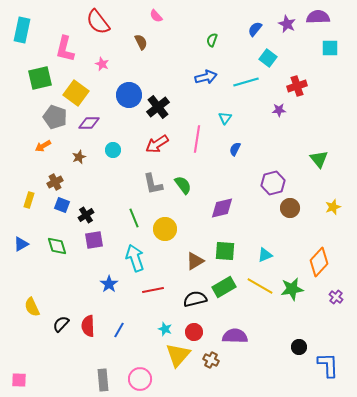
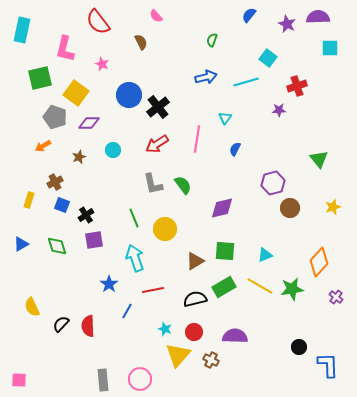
blue semicircle at (255, 29): moved 6 px left, 14 px up
blue line at (119, 330): moved 8 px right, 19 px up
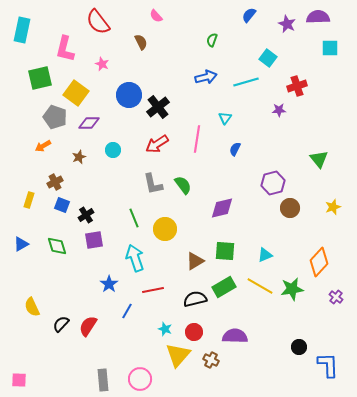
red semicircle at (88, 326): rotated 35 degrees clockwise
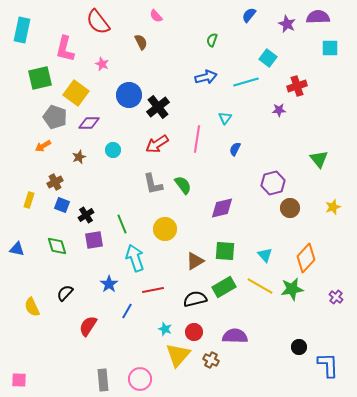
green line at (134, 218): moved 12 px left, 6 px down
blue triangle at (21, 244): moved 4 px left, 5 px down; rotated 42 degrees clockwise
cyan triangle at (265, 255): rotated 49 degrees counterclockwise
orange diamond at (319, 262): moved 13 px left, 4 px up
black semicircle at (61, 324): moved 4 px right, 31 px up
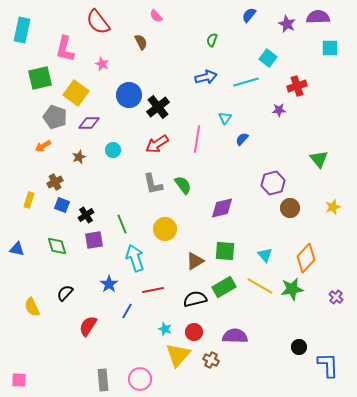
blue semicircle at (235, 149): moved 7 px right, 10 px up; rotated 16 degrees clockwise
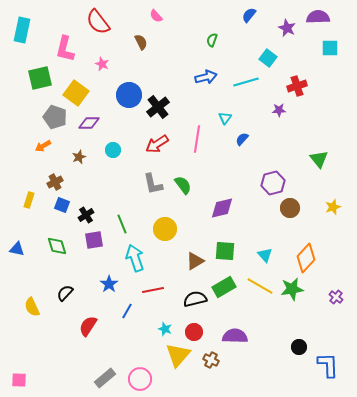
purple star at (287, 24): moved 4 px down
gray rectangle at (103, 380): moved 2 px right, 2 px up; rotated 55 degrees clockwise
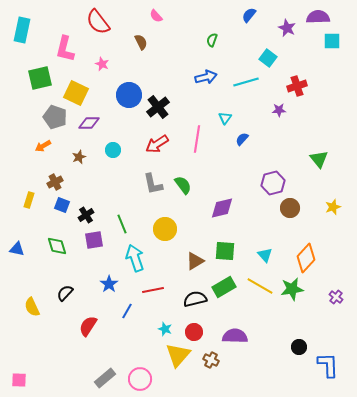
cyan square at (330, 48): moved 2 px right, 7 px up
yellow square at (76, 93): rotated 10 degrees counterclockwise
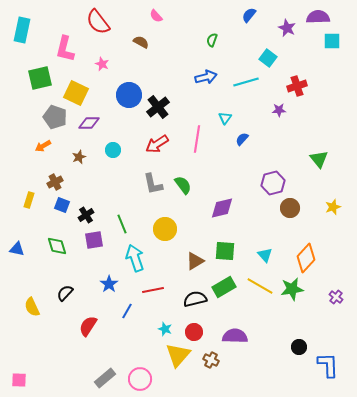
brown semicircle at (141, 42): rotated 35 degrees counterclockwise
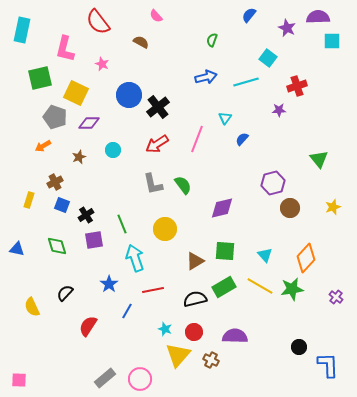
pink line at (197, 139): rotated 12 degrees clockwise
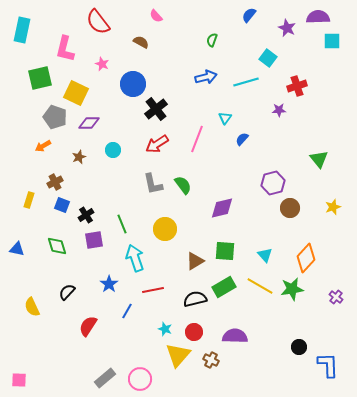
blue circle at (129, 95): moved 4 px right, 11 px up
black cross at (158, 107): moved 2 px left, 2 px down
black semicircle at (65, 293): moved 2 px right, 1 px up
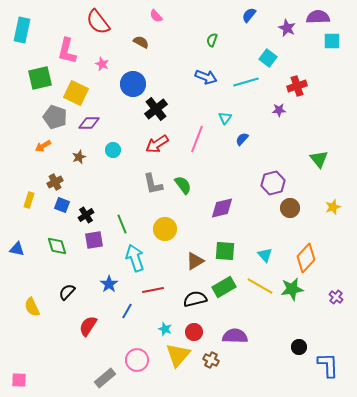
pink L-shape at (65, 49): moved 2 px right, 2 px down
blue arrow at (206, 77): rotated 35 degrees clockwise
pink circle at (140, 379): moved 3 px left, 19 px up
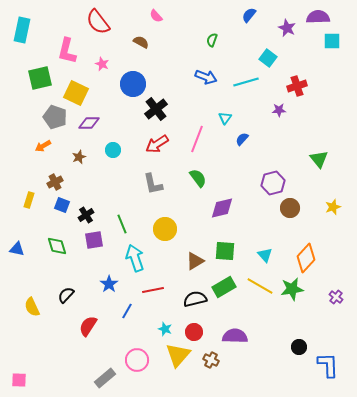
green semicircle at (183, 185): moved 15 px right, 7 px up
black semicircle at (67, 292): moved 1 px left, 3 px down
